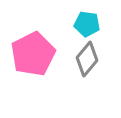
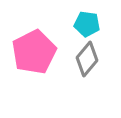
pink pentagon: moved 1 px right, 2 px up
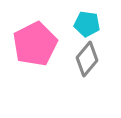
pink pentagon: moved 1 px right, 8 px up
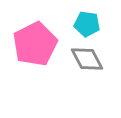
gray diamond: rotated 68 degrees counterclockwise
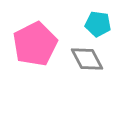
cyan pentagon: moved 11 px right
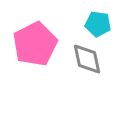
gray diamond: rotated 16 degrees clockwise
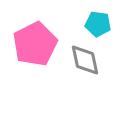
gray diamond: moved 2 px left, 1 px down
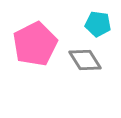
gray diamond: rotated 20 degrees counterclockwise
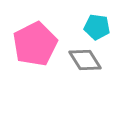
cyan pentagon: moved 1 px left, 3 px down
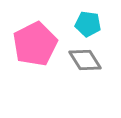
cyan pentagon: moved 9 px left, 3 px up
